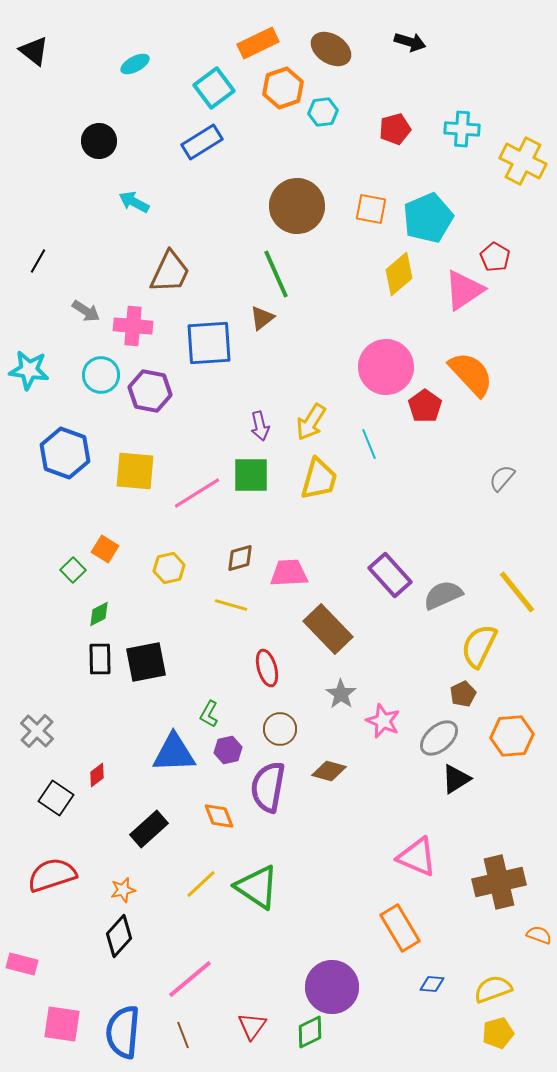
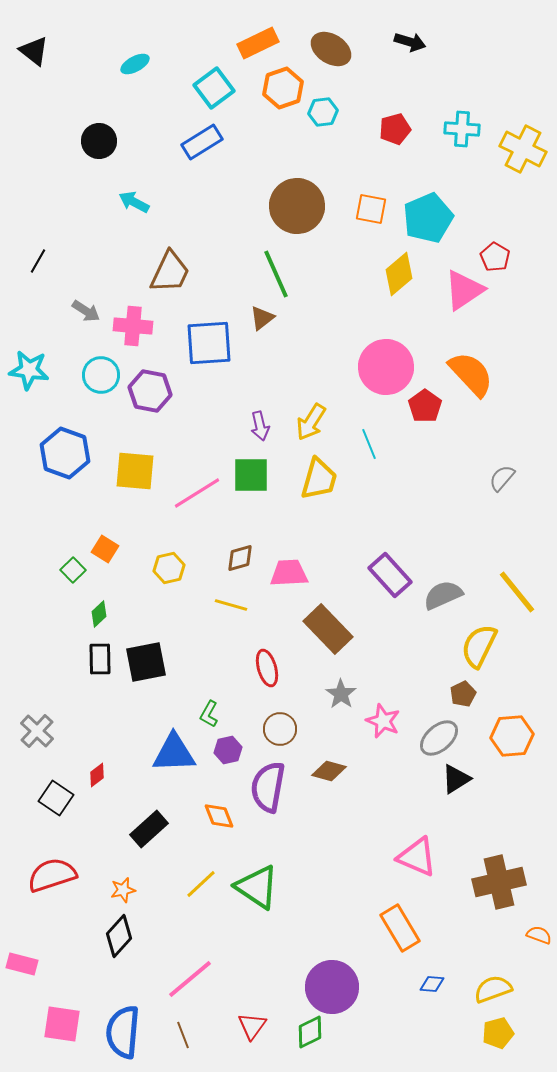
yellow cross at (523, 161): moved 12 px up
green diamond at (99, 614): rotated 16 degrees counterclockwise
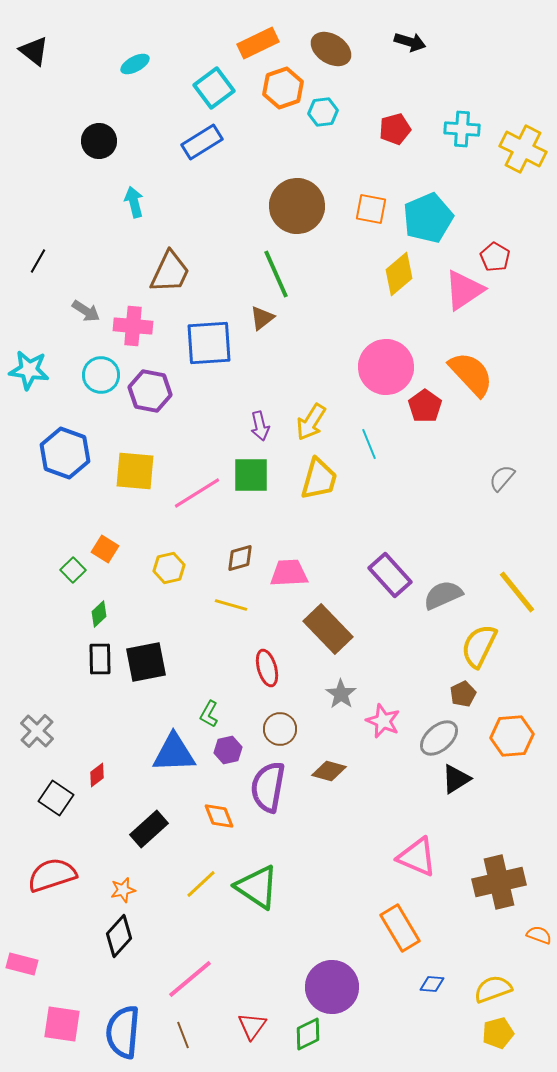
cyan arrow at (134, 202): rotated 48 degrees clockwise
green diamond at (310, 1032): moved 2 px left, 2 px down
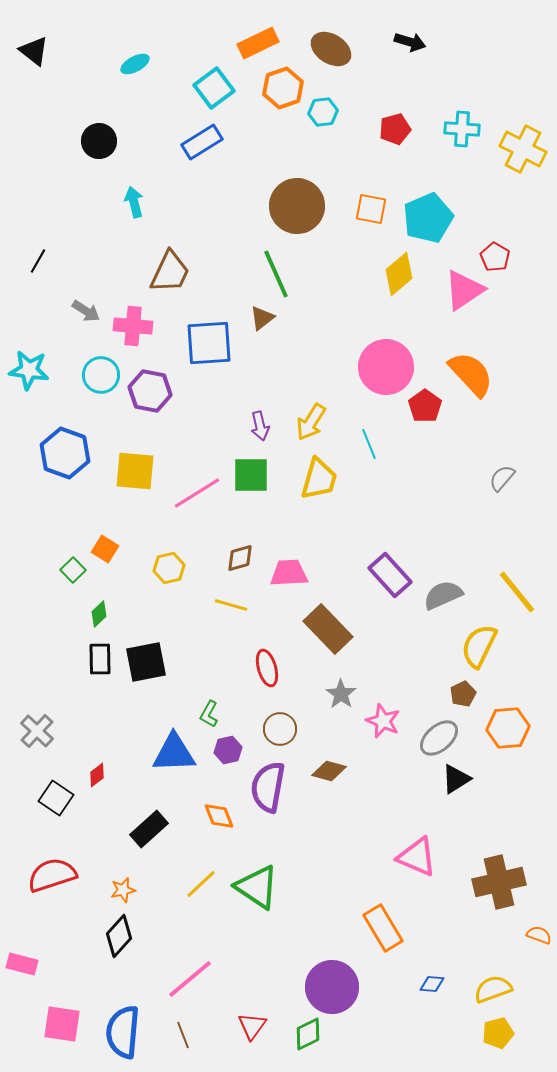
orange hexagon at (512, 736): moved 4 px left, 8 px up
orange rectangle at (400, 928): moved 17 px left
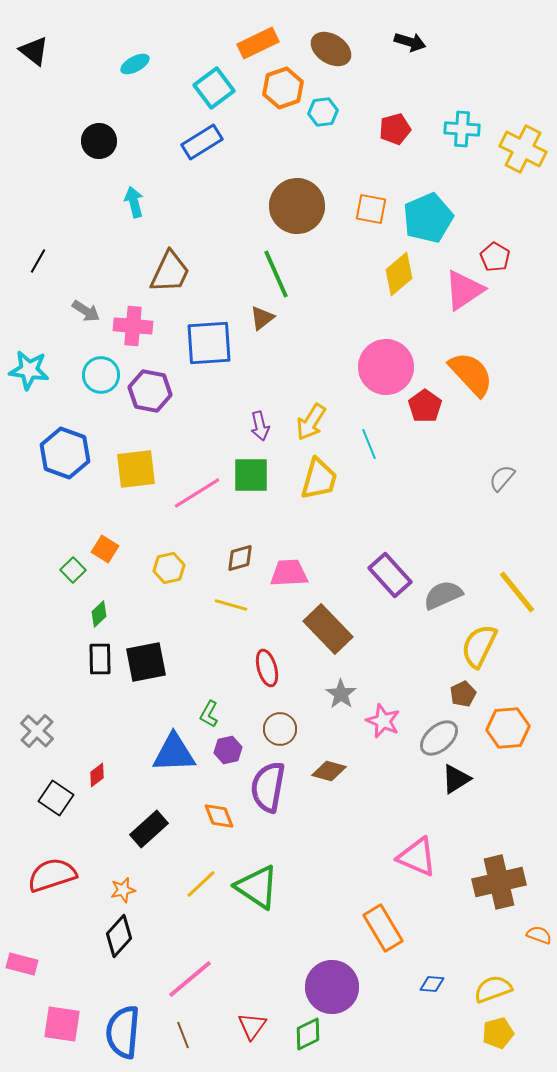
yellow square at (135, 471): moved 1 px right, 2 px up; rotated 12 degrees counterclockwise
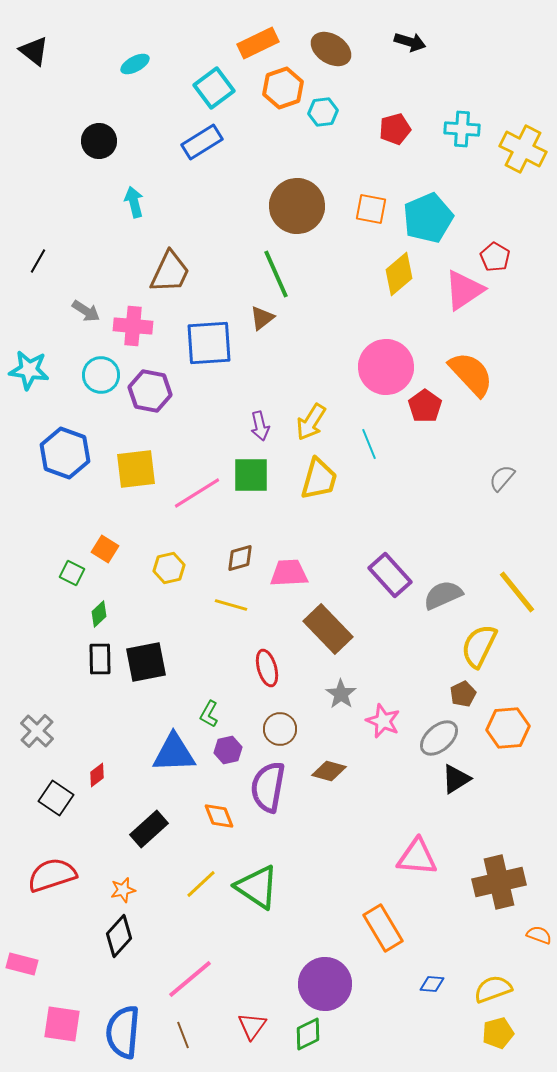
green square at (73, 570): moved 1 px left, 3 px down; rotated 20 degrees counterclockwise
pink triangle at (417, 857): rotated 18 degrees counterclockwise
purple circle at (332, 987): moved 7 px left, 3 px up
